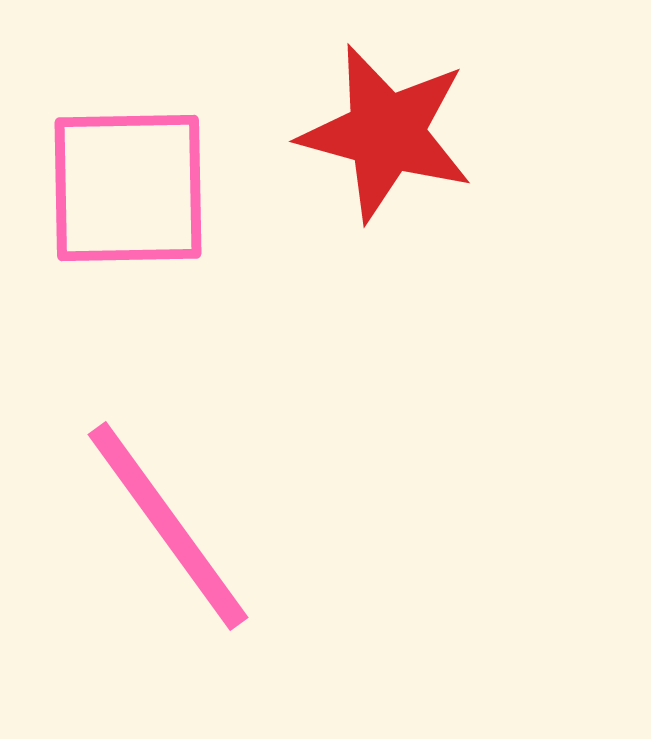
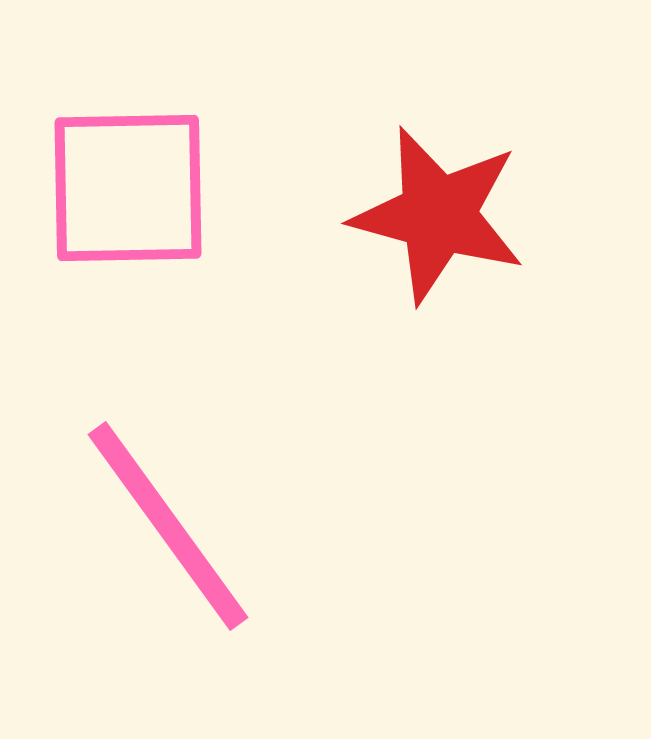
red star: moved 52 px right, 82 px down
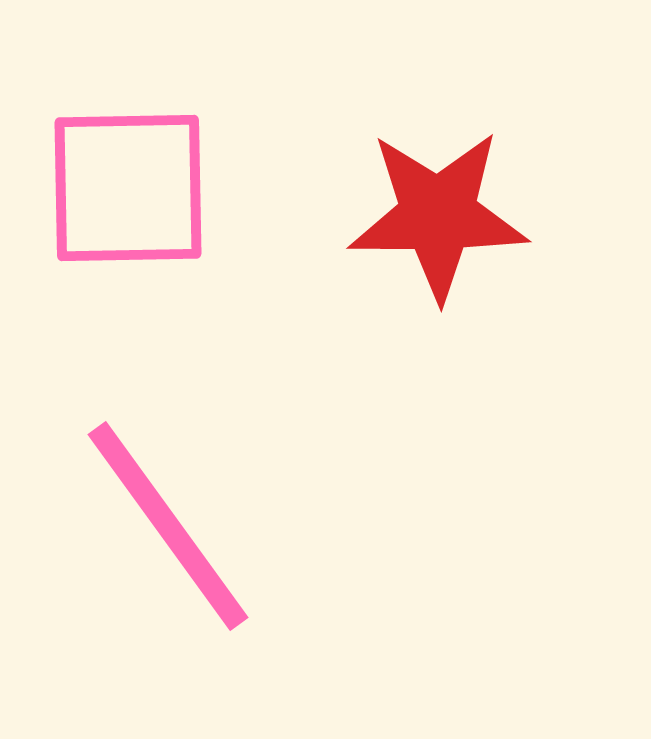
red star: rotated 15 degrees counterclockwise
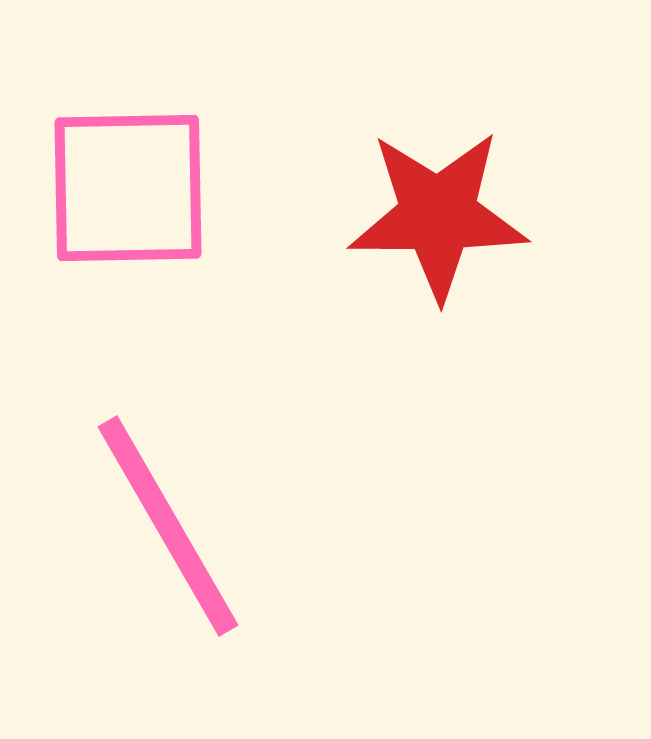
pink line: rotated 6 degrees clockwise
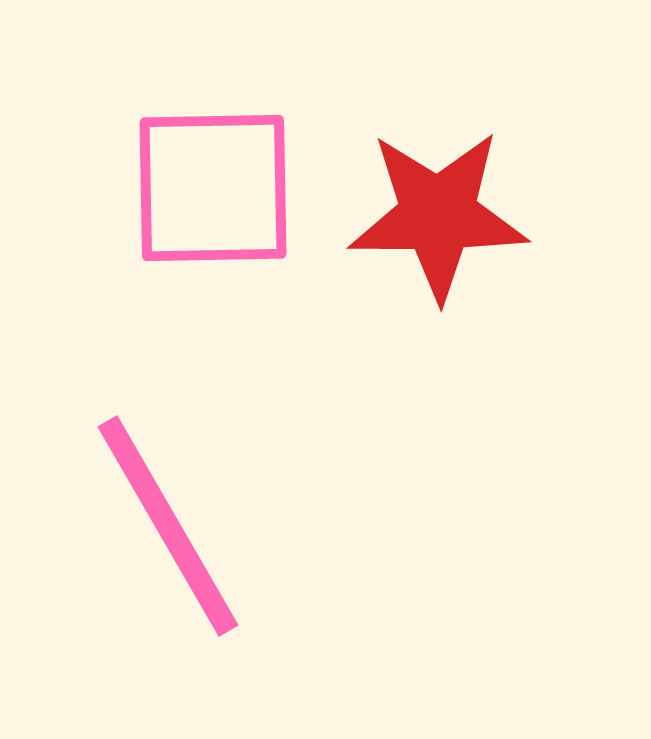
pink square: moved 85 px right
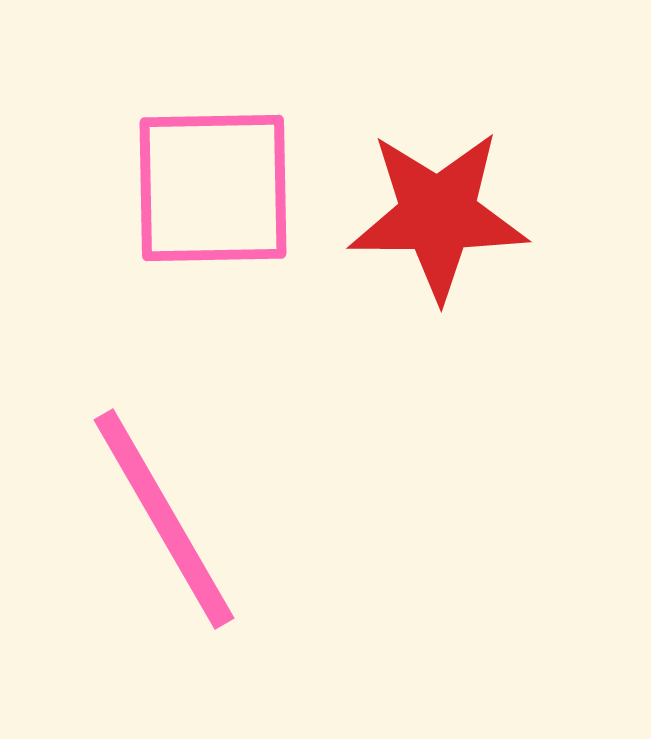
pink line: moved 4 px left, 7 px up
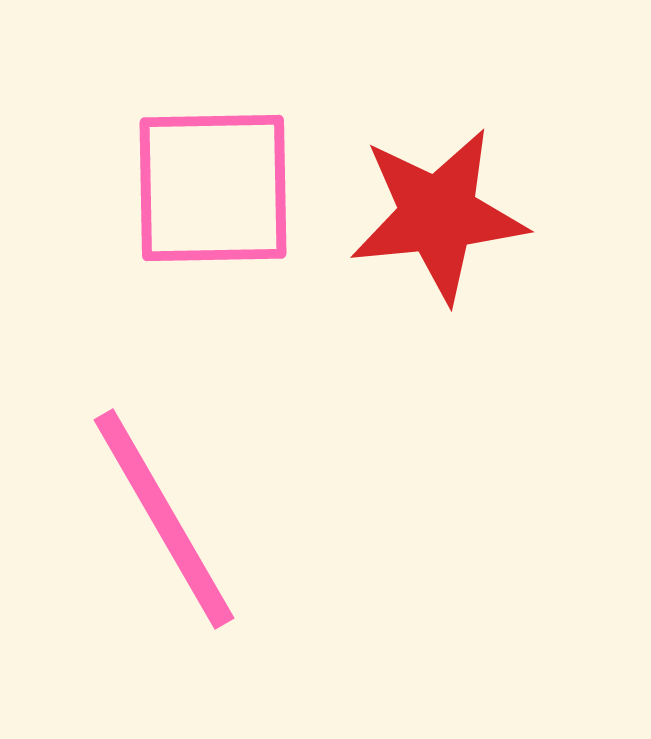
red star: rotated 6 degrees counterclockwise
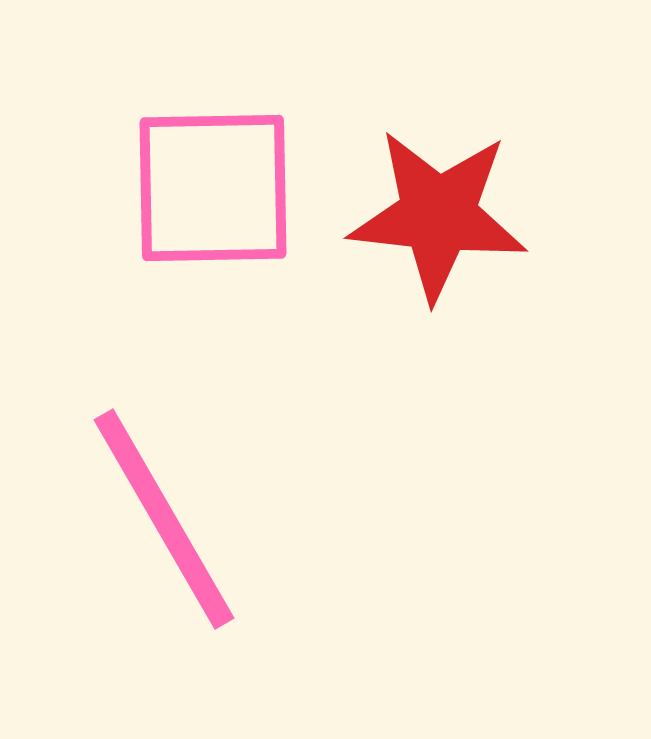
red star: rotated 12 degrees clockwise
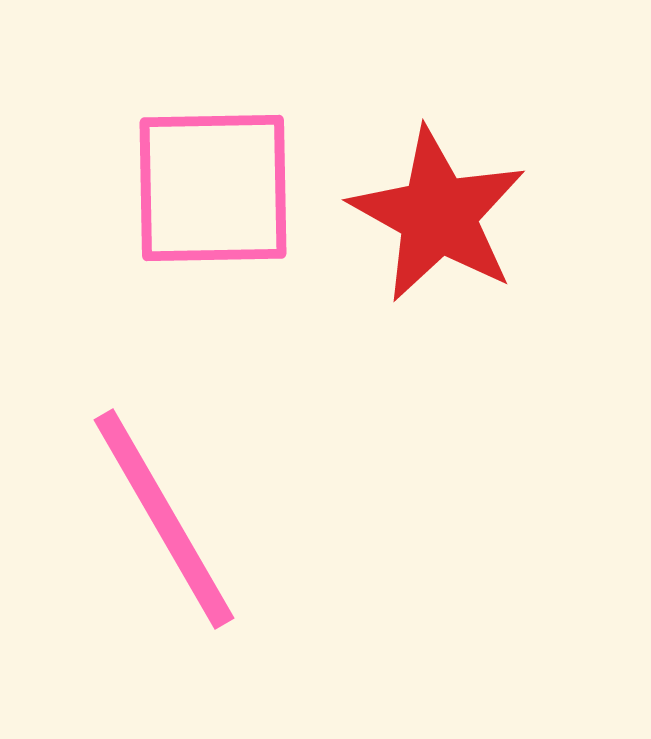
red star: rotated 23 degrees clockwise
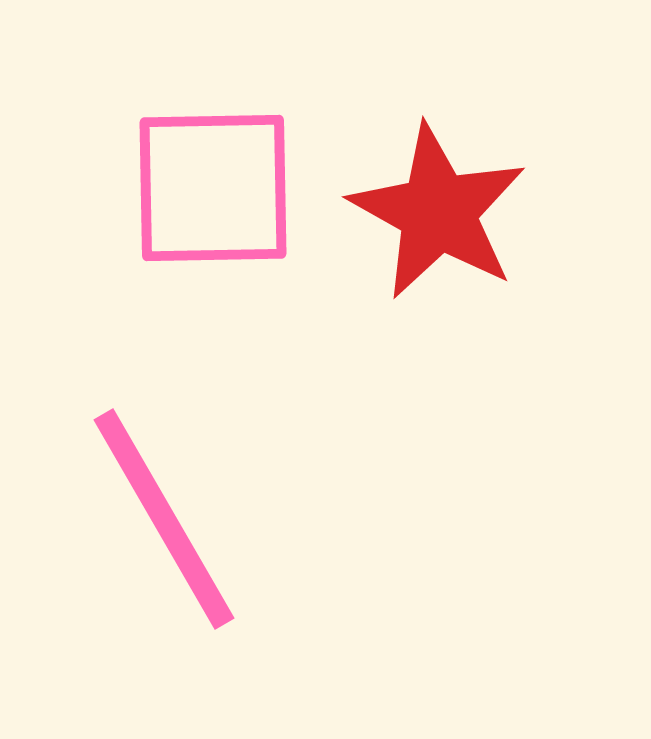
red star: moved 3 px up
